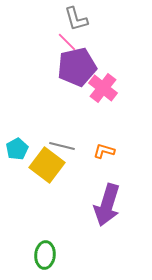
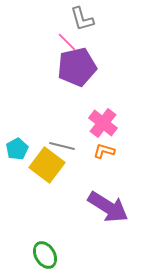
gray L-shape: moved 6 px right
pink cross: moved 35 px down
purple arrow: moved 1 px right, 2 px down; rotated 75 degrees counterclockwise
green ellipse: rotated 36 degrees counterclockwise
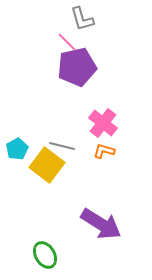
purple arrow: moved 7 px left, 17 px down
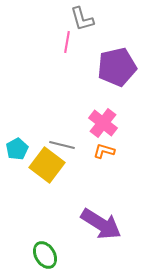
pink line: rotated 55 degrees clockwise
purple pentagon: moved 40 px right
gray line: moved 1 px up
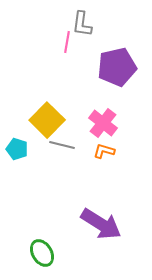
gray L-shape: moved 5 px down; rotated 24 degrees clockwise
cyan pentagon: rotated 25 degrees counterclockwise
yellow square: moved 45 px up; rotated 8 degrees clockwise
green ellipse: moved 3 px left, 2 px up
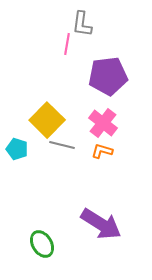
pink line: moved 2 px down
purple pentagon: moved 9 px left, 9 px down; rotated 6 degrees clockwise
orange L-shape: moved 2 px left
green ellipse: moved 9 px up
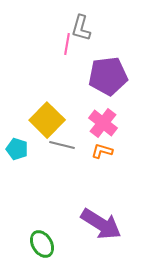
gray L-shape: moved 1 px left, 4 px down; rotated 8 degrees clockwise
